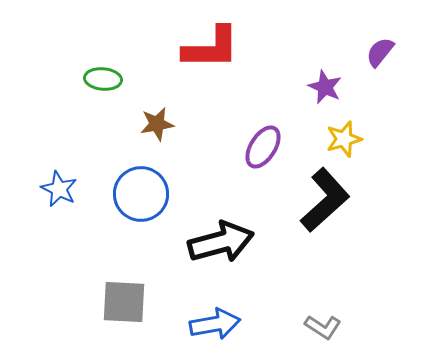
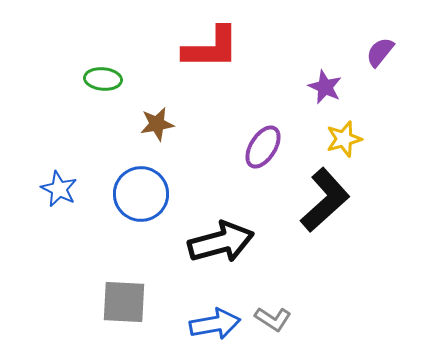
gray L-shape: moved 50 px left, 8 px up
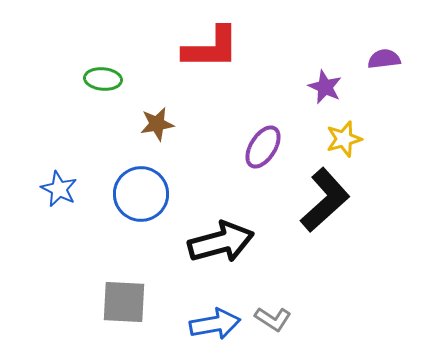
purple semicircle: moved 4 px right, 7 px down; rotated 44 degrees clockwise
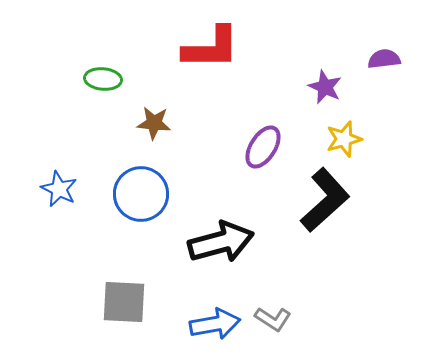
brown star: moved 3 px left, 1 px up; rotated 16 degrees clockwise
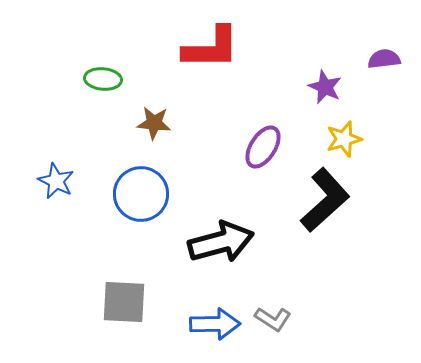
blue star: moved 3 px left, 8 px up
blue arrow: rotated 9 degrees clockwise
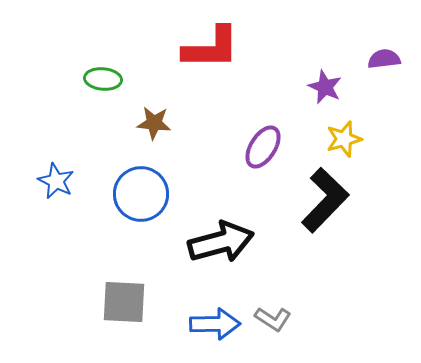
black L-shape: rotated 4 degrees counterclockwise
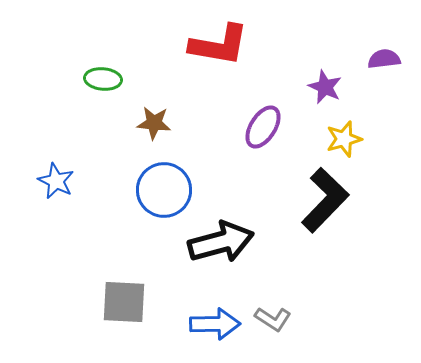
red L-shape: moved 8 px right, 3 px up; rotated 10 degrees clockwise
purple ellipse: moved 20 px up
blue circle: moved 23 px right, 4 px up
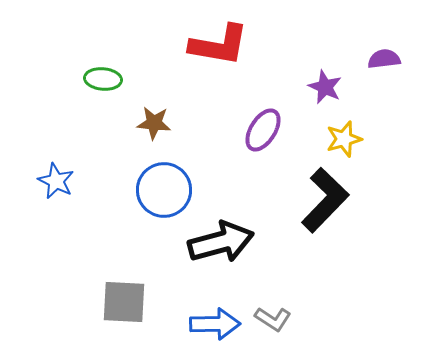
purple ellipse: moved 3 px down
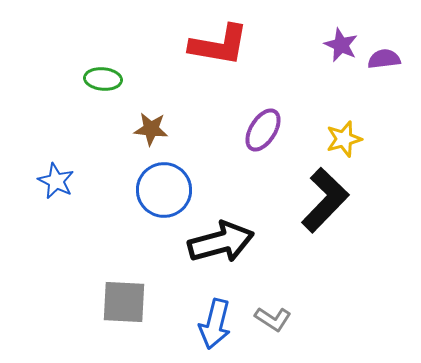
purple star: moved 16 px right, 42 px up
brown star: moved 3 px left, 6 px down
blue arrow: rotated 105 degrees clockwise
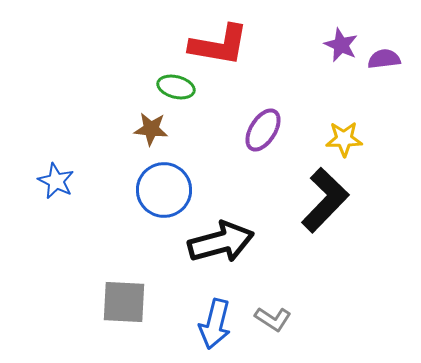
green ellipse: moved 73 px right, 8 px down; rotated 9 degrees clockwise
yellow star: rotated 15 degrees clockwise
